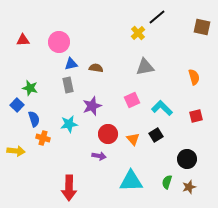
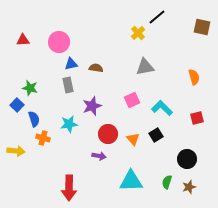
red square: moved 1 px right, 2 px down
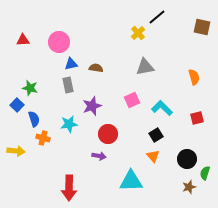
orange triangle: moved 20 px right, 17 px down
green semicircle: moved 38 px right, 9 px up
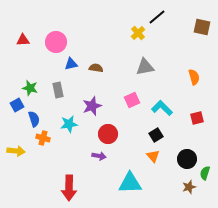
pink circle: moved 3 px left
gray rectangle: moved 10 px left, 5 px down
blue square: rotated 16 degrees clockwise
cyan triangle: moved 1 px left, 2 px down
